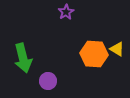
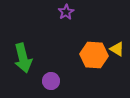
orange hexagon: moved 1 px down
purple circle: moved 3 px right
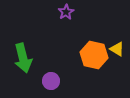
orange hexagon: rotated 8 degrees clockwise
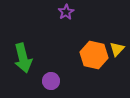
yellow triangle: rotated 42 degrees clockwise
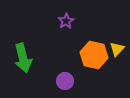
purple star: moved 9 px down
purple circle: moved 14 px right
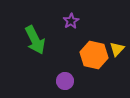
purple star: moved 5 px right
green arrow: moved 12 px right, 18 px up; rotated 12 degrees counterclockwise
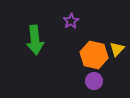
green arrow: rotated 20 degrees clockwise
purple circle: moved 29 px right
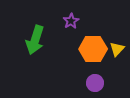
green arrow: rotated 24 degrees clockwise
orange hexagon: moved 1 px left, 6 px up; rotated 12 degrees counterclockwise
purple circle: moved 1 px right, 2 px down
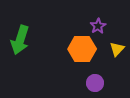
purple star: moved 27 px right, 5 px down
green arrow: moved 15 px left
orange hexagon: moved 11 px left
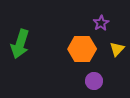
purple star: moved 3 px right, 3 px up
green arrow: moved 4 px down
purple circle: moved 1 px left, 2 px up
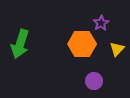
orange hexagon: moved 5 px up
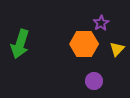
orange hexagon: moved 2 px right
